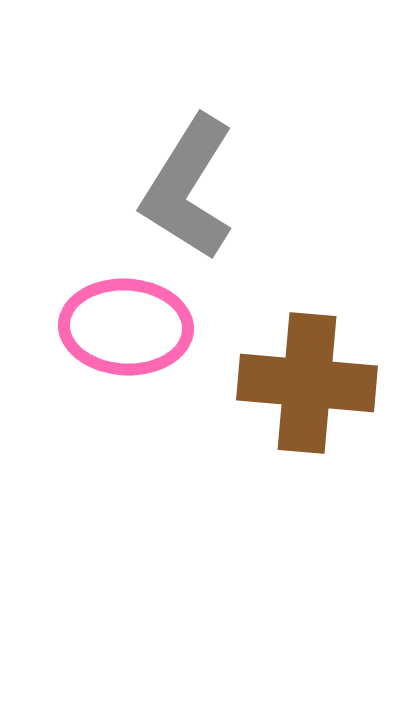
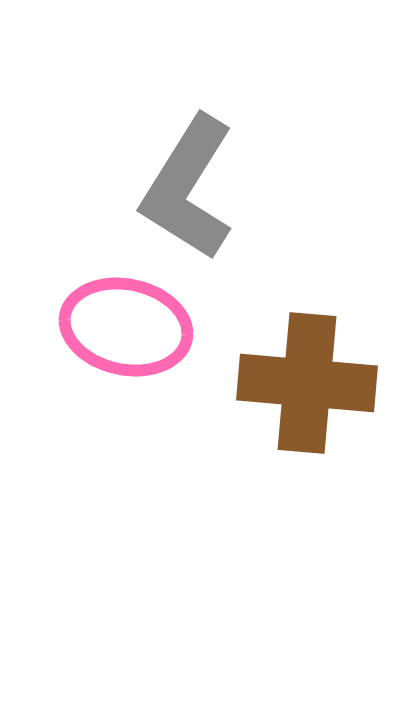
pink ellipse: rotated 9 degrees clockwise
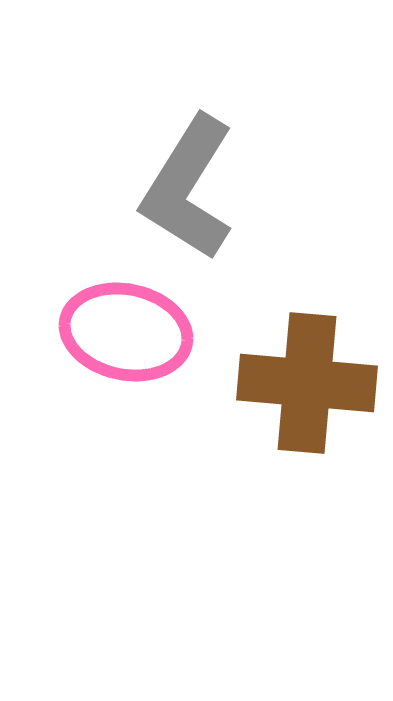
pink ellipse: moved 5 px down
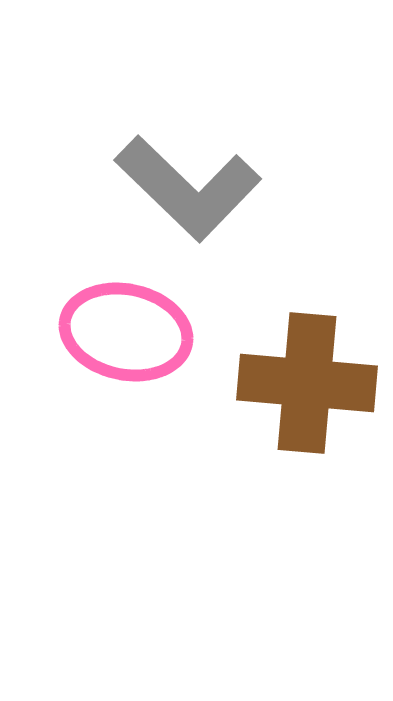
gray L-shape: rotated 78 degrees counterclockwise
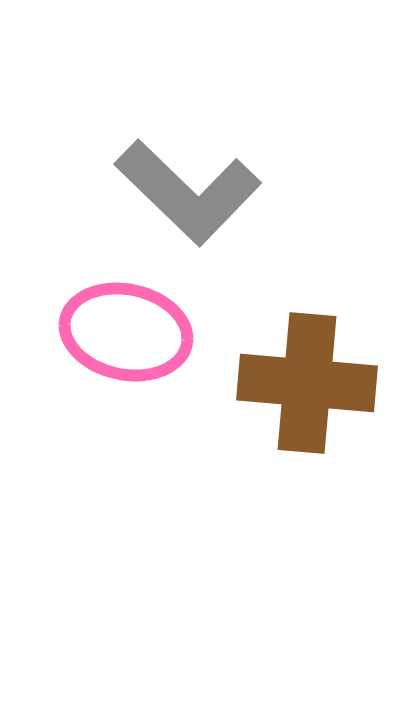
gray L-shape: moved 4 px down
